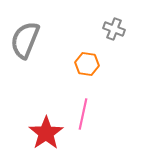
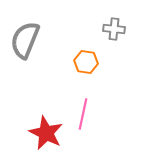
gray cross: rotated 15 degrees counterclockwise
orange hexagon: moved 1 px left, 2 px up
red star: rotated 12 degrees counterclockwise
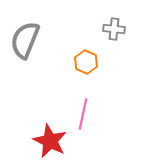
orange hexagon: rotated 15 degrees clockwise
red star: moved 4 px right, 8 px down
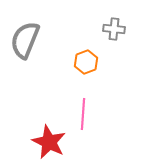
orange hexagon: rotated 15 degrees clockwise
pink line: rotated 8 degrees counterclockwise
red star: moved 1 px left, 1 px down
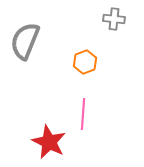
gray cross: moved 10 px up
gray semicircle: moved 1 px down
orange hexagon: moved 1 px left
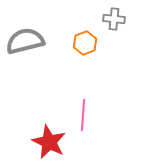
gray semicircle: rotated 54 degrees clockwise
orange hexagon: moved 19 px up
pink line: moved 1 px down
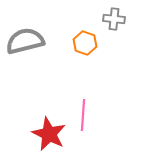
orange hexagon: rotated 20 degrees counterclockwise
red star: moved 8 px up
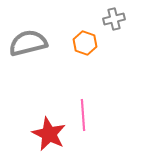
gray cross: rotated 20 degrees counterclockwise
gray semicircle: moved 3 px right, 2 px down
pink line: rotated 8 degrees counterclockwise
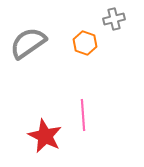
gray semicircle: rotated 21 degrees counterclockwise
red star: moved 4 px left, 2 px down
